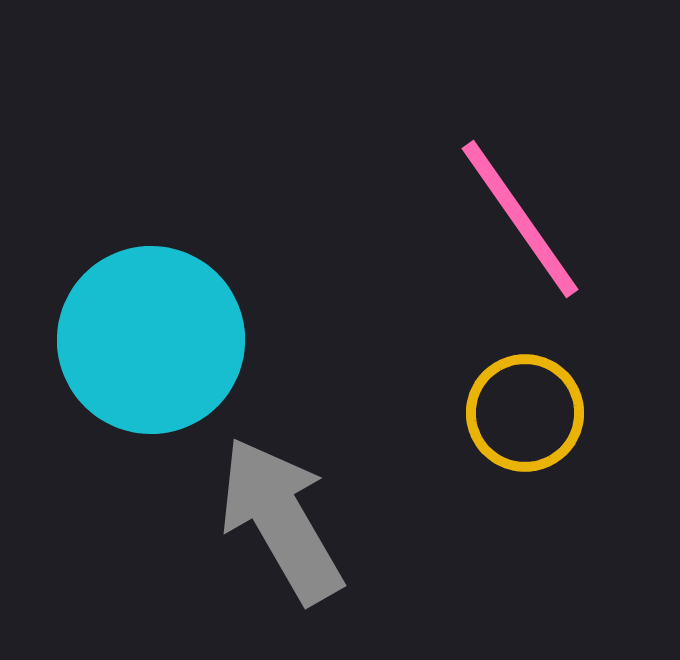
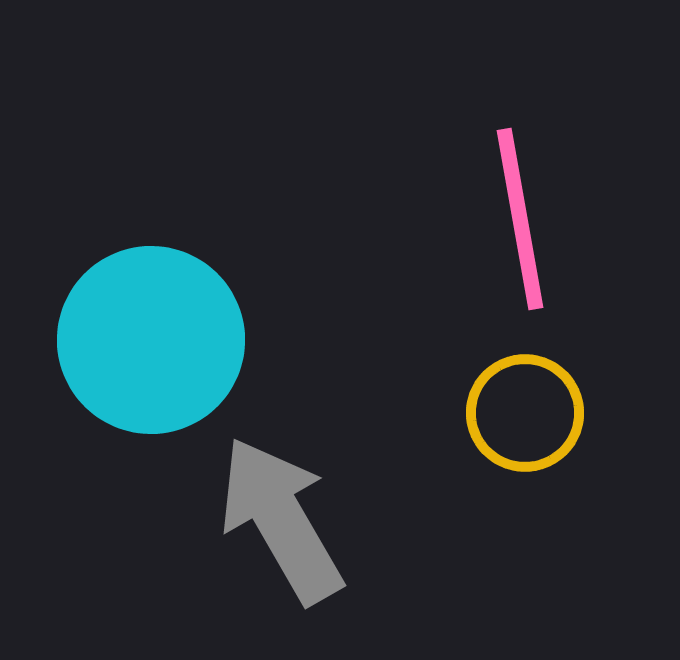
pink line: rotated 25 degrees clockwise
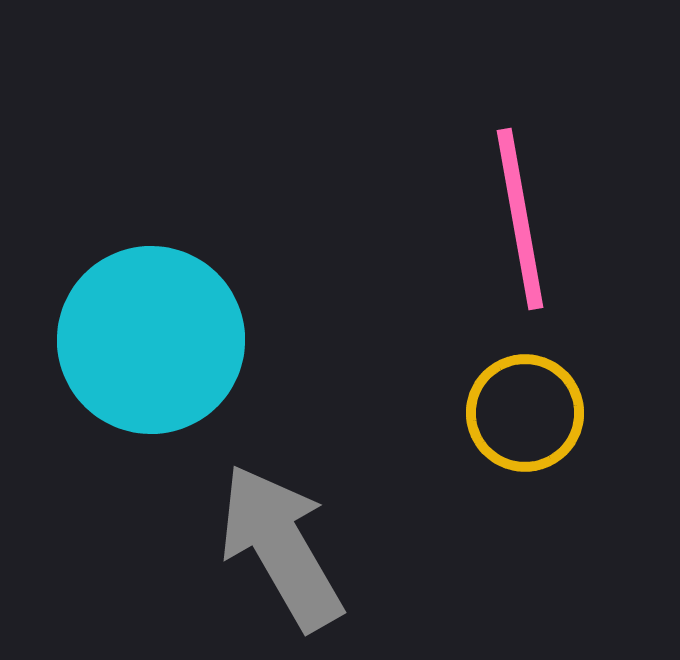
gray arrow: moved 27 px down
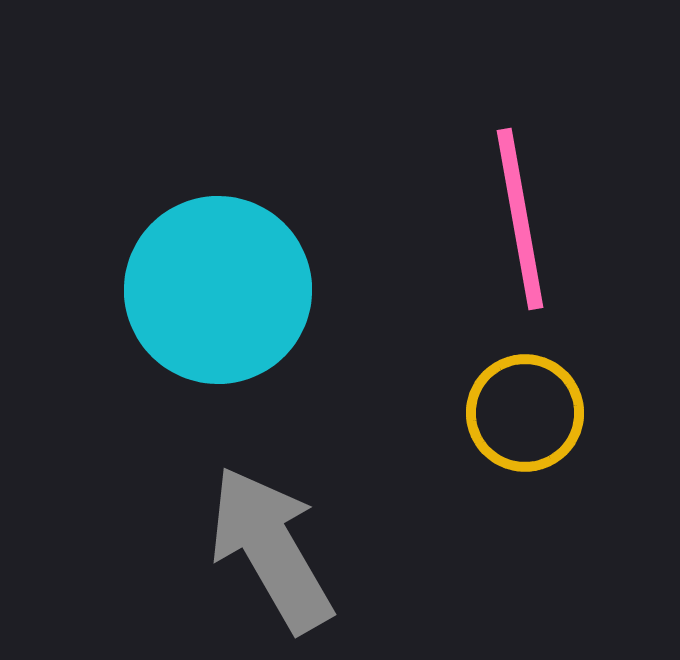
cyan circle: moved 67 px right, 50 px up
gray arrow: moved 10 px left, 2 px down
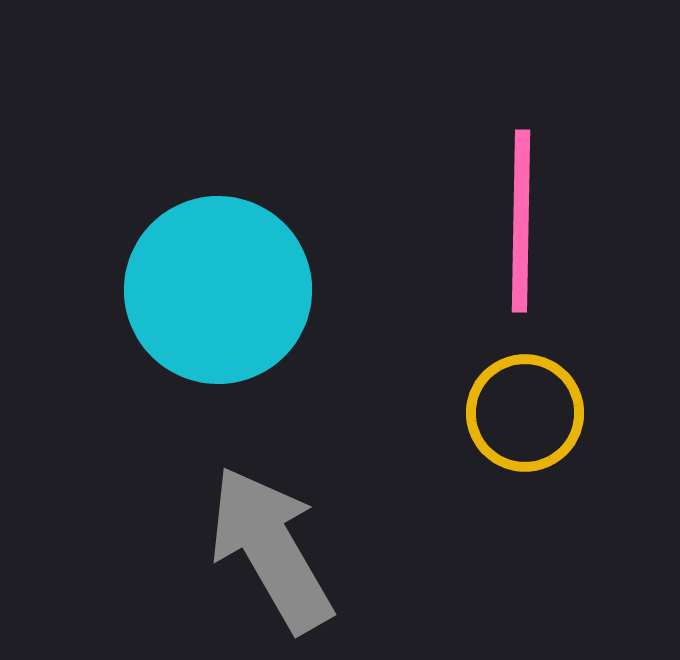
pink line: moved 1 px right, 2 px down; rotated 11 degrees clockwise
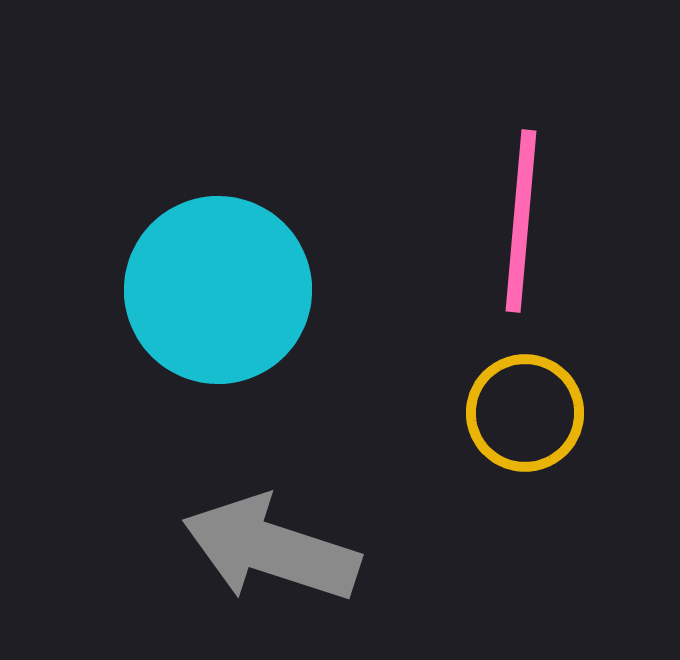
pink line: rotated 4 degrees clockwise
gray arrow: rotated 42 degrees counterclockwise
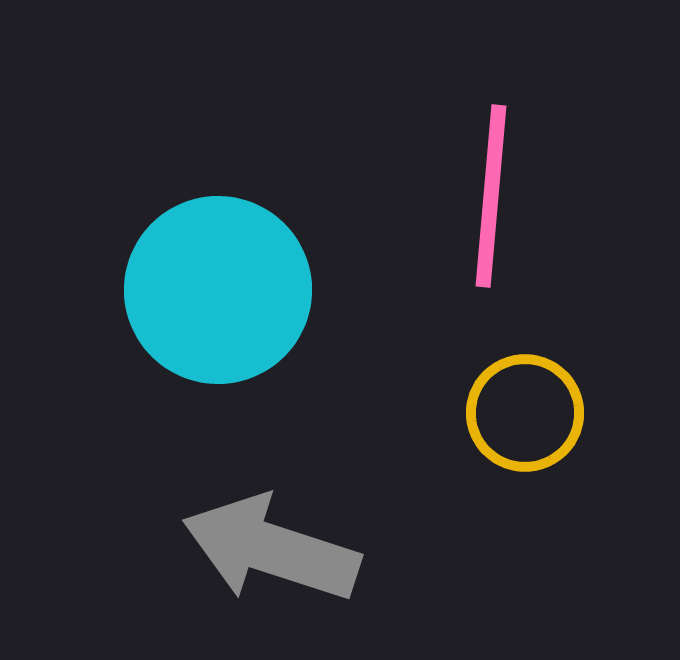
pink line: moved 30 px left, 25 px up
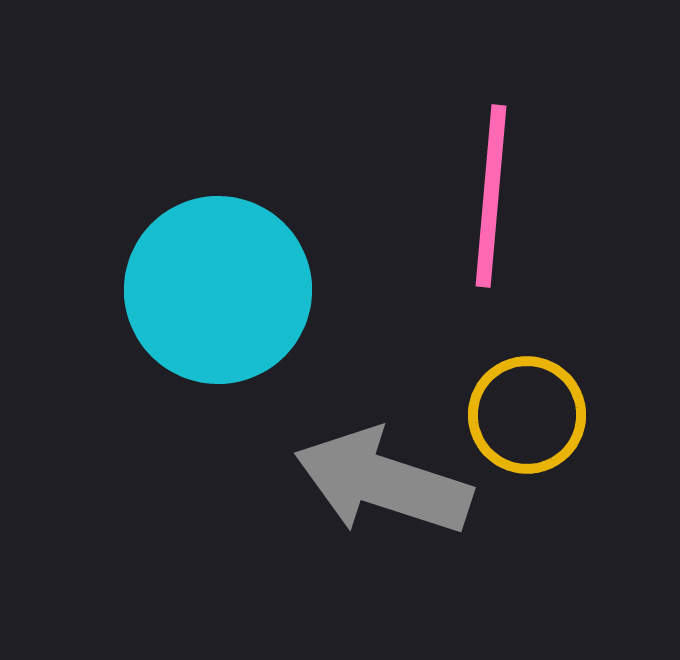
yellow circle: moved 2 px right, 2 px down
gray arrow: moved 112 px right, 67 px up
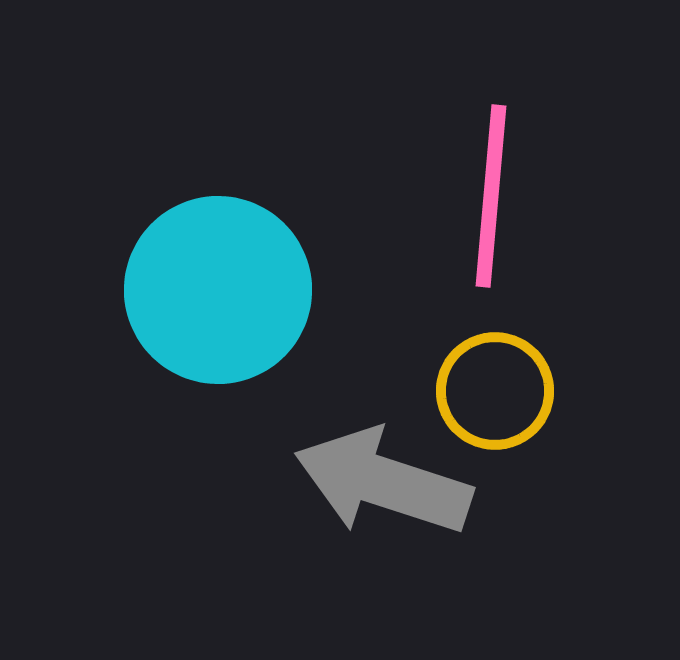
yellow circle: moved 32 px left, 24 px up
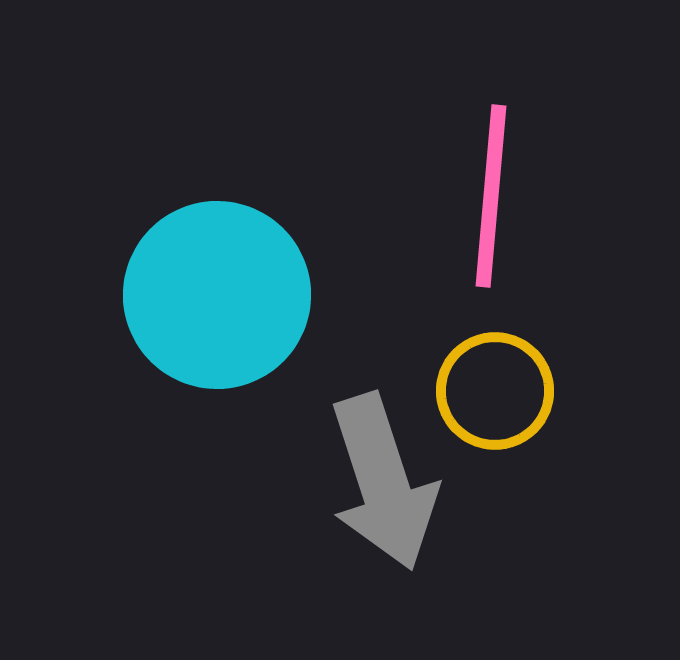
cyan circle: moved 1 px left, 5 px down
gray arrow: rotated 126 degrees counterclockwise
